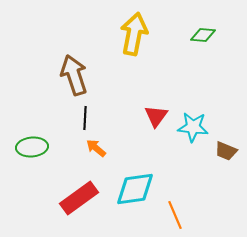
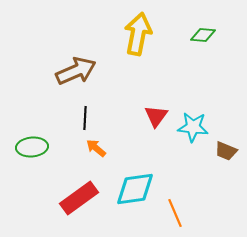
yellow arrow: moved 4 px right
brown arrow: moved 2 px right, 4 px up; rotated 84 degrees clockwise
orange line: moved 2 px up
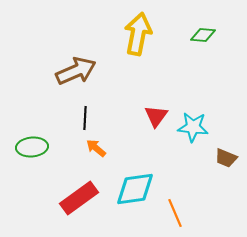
brown trapezoid: moved 7 px down
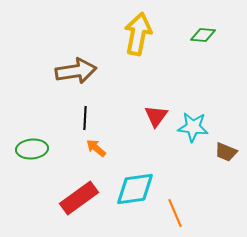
brown arrow: rotated 15 degrees clockwise
green ellipse: moved 2 px down
brown trapezoid: moved 6 px up
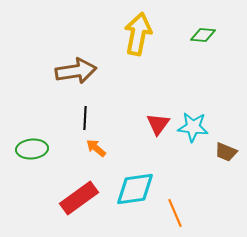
red triangle: moved 2 px right, 8 px down
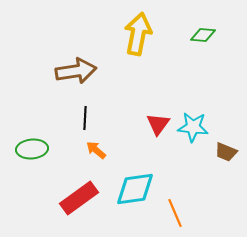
orange arrow: moved 2 px down
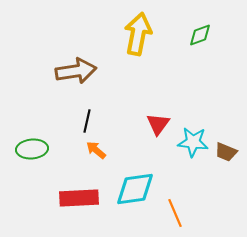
green diamond: moved 3 px left; rotated 25 degrees counterclockwise
black line: moved 2 px right, 3 px down; rotated 10 degrees clockwise
cyan star: moved 15 px down
red rectangle: rotated 33 degrees clockwise
